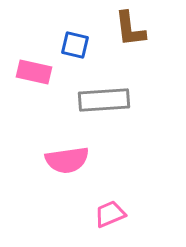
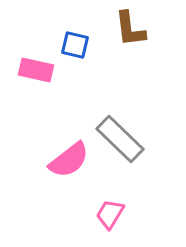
pink rectangle: moved 2 px right, 2 px up
gray rectangle: moved 16 px right, 39 px down; rotated 48 degrees clockwise
pink semicircle: moved 2 px right; rotated 30 degrees counterclockwise
pink trapezoid: rotated 36 degrees counterclockwise
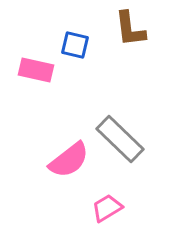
pink trapezoid: moved 3 px left, 6 px up; rotated 28 degrees clockwise
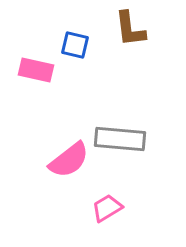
gray rectangle: rotated 39 degrees counterclockwise
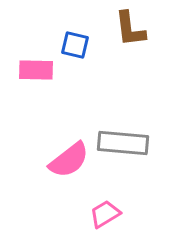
pink rectangle: rotated 12 degrees counterclockwise
gray rectangle: moved 3 px right, 4 px down
pink trapezoid: moved 2 px left, 6 px down
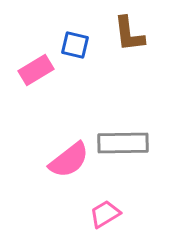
brown L-shape: moved 1 px left, 5 px down
pink rectangle: rotated 32 degrees counterclockwise
gray rectangle: rotated 6 degrees counterclockwise
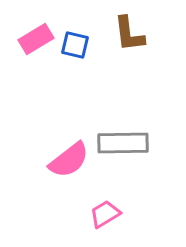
pink rectangle: moved 31 px up
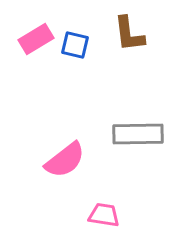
gray rectangle: moved 15 px right, 9 px up
pink semicircle: moved 4 px left
pink trapezoid: moved 1 px left, 1 px down; rotated 40 degrees clockwise
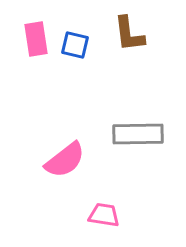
pink rectangle: rotated 68 degrees counterclockwise
